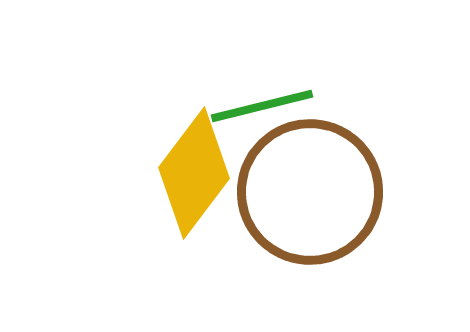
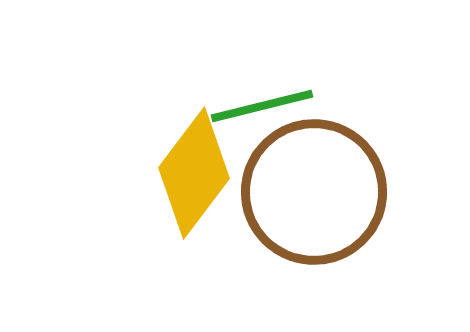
brown circle: moved 4 px right
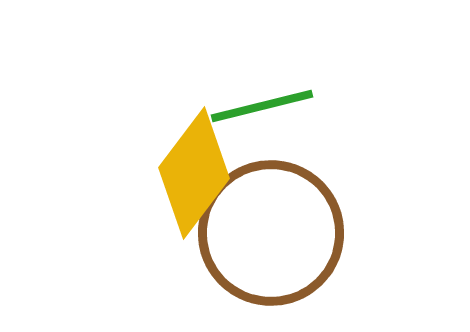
brown circle: moved 43 px left, 41 px down
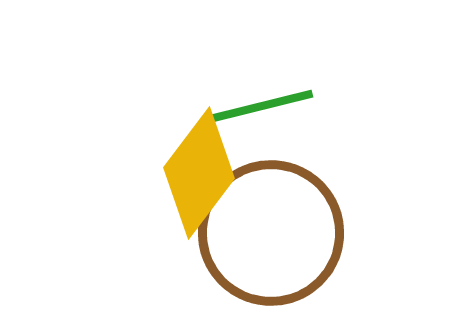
yellow diamond: moved 5 px right
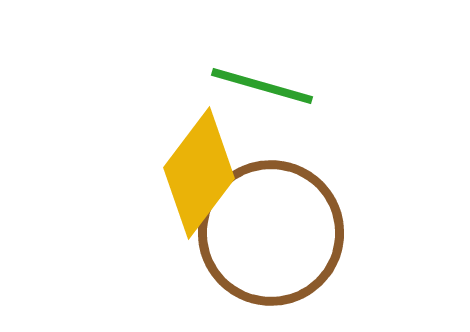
green line: moved 20 px up; rotated 30 degrees clockwise
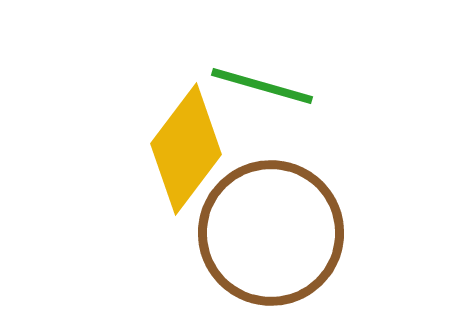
yellow diamond: moved 13 px left, 24 px up
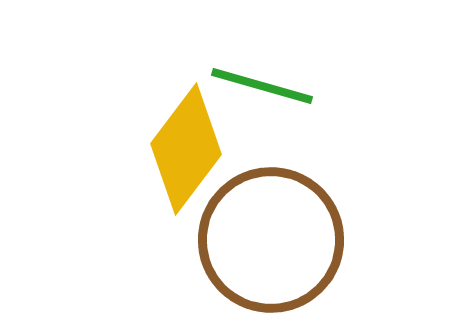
brown circle: moved 7 px down
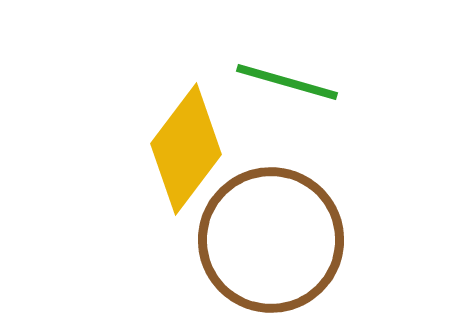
green line: moved 25 px right, 4 px up
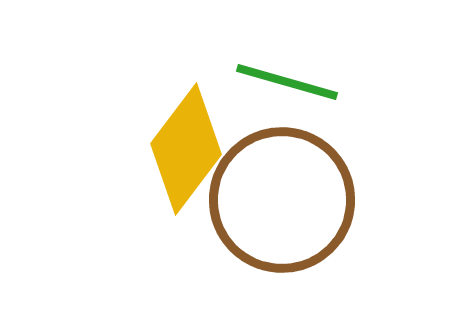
brown circle: moved 11 px right, 40 px up
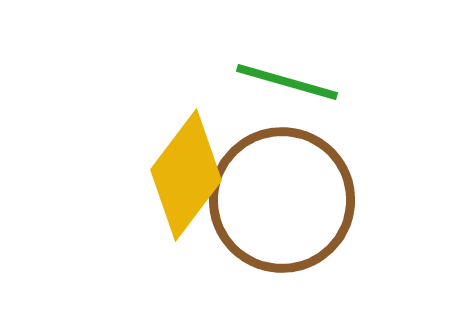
yellow diamond: moved 26 px down
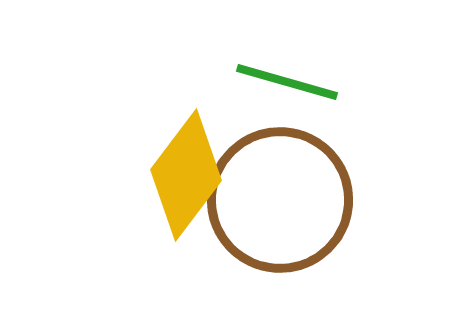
brown circle: moved 2 px left
